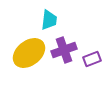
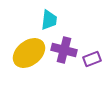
purple cross: rotated 35 degrees clockwise
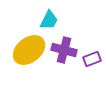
cyan trapezoid: rotated 20 degrees clockwise
yellow ellipse: moved 3 px up
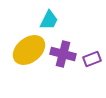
purple cross: moved 1 px left, 4 px down
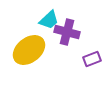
cyan trapezoid: rotated 20 degrees clockwise
purple cross: moved 4 px right, 22 px up
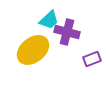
yellow ellipse: moved 4 px right
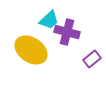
yellow ellipse: moved 2 px left; rotated 72 degrees clockwise
purple rectangle: rotated 18 degrees counterclockwise
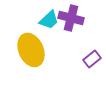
purple cross: moved 4 px right, 14 px up
yellow ellipse: rotated 32 degrees clockwise
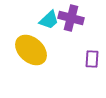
yellow ellipse: rotated 24 degrees counterclockwise
purple rectangle: rotated 48 degrees counterclockwise
